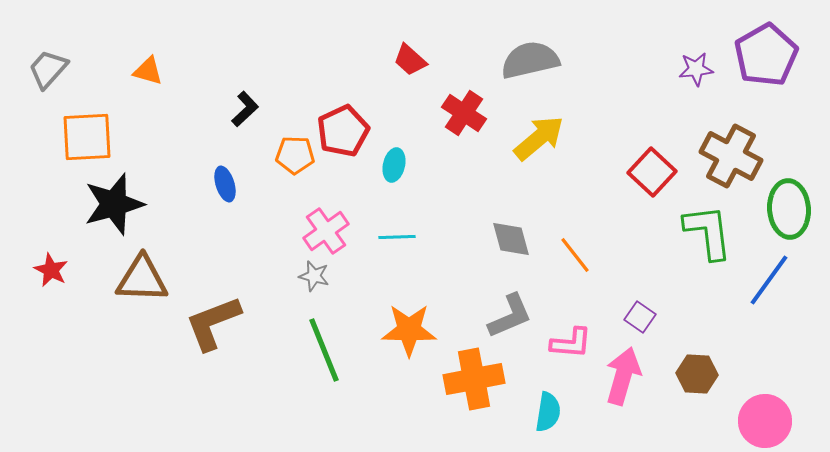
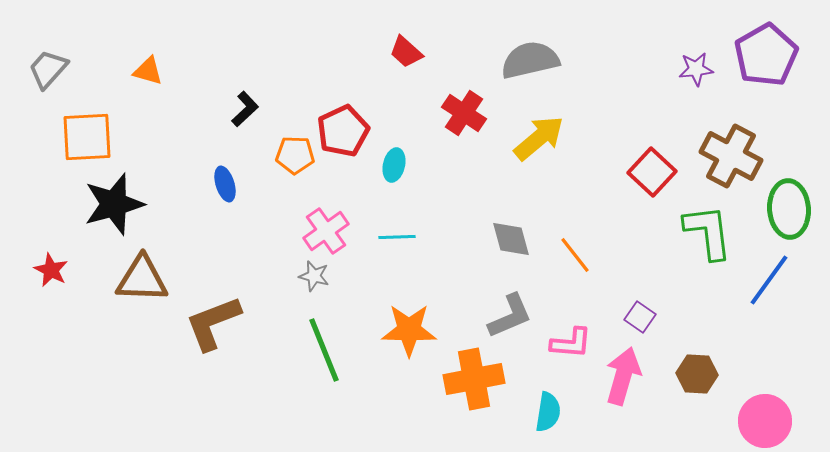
red trapezoid: moved 4 px left, 8 px up
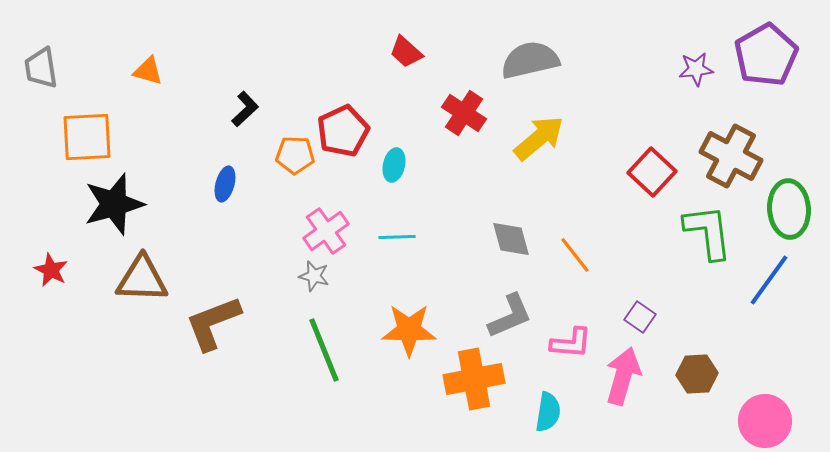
gray trapezoid: moved 7 px left, 1 px up; rotated 51 degrees counterclockwise
blue ellipse: rotated 32 degrees clockwise
brown hexagon: rotated 6 degrees counterclockwise
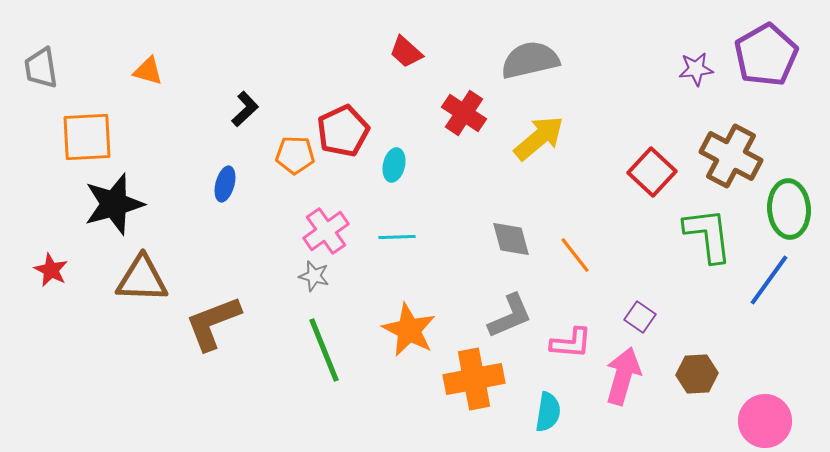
green L-shape: moved 3 px down
orange star: rotated 26 degrees clockwise
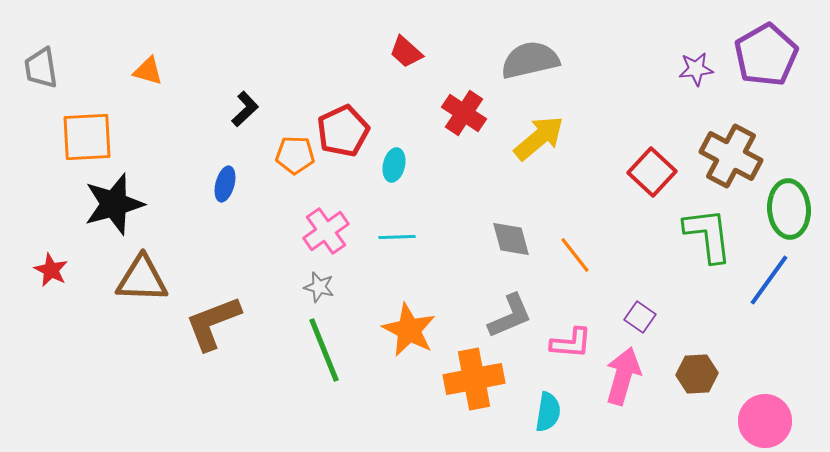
gray star: moved 5 px right, 11 px down
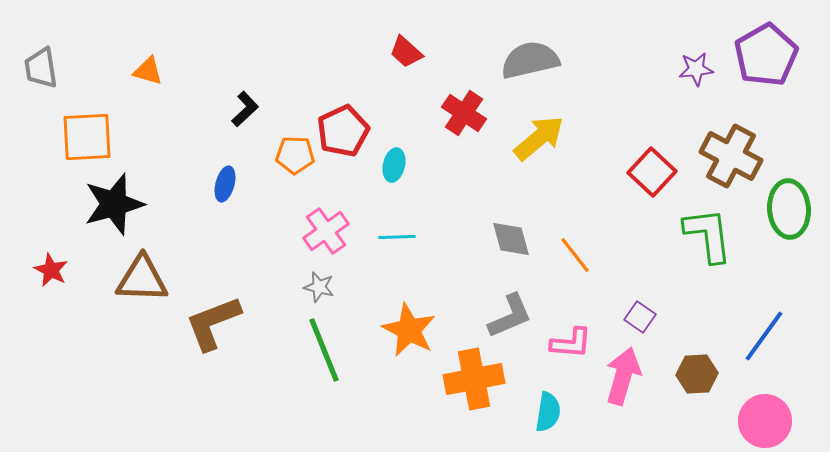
blue line: moved 5 px left, 56 px down
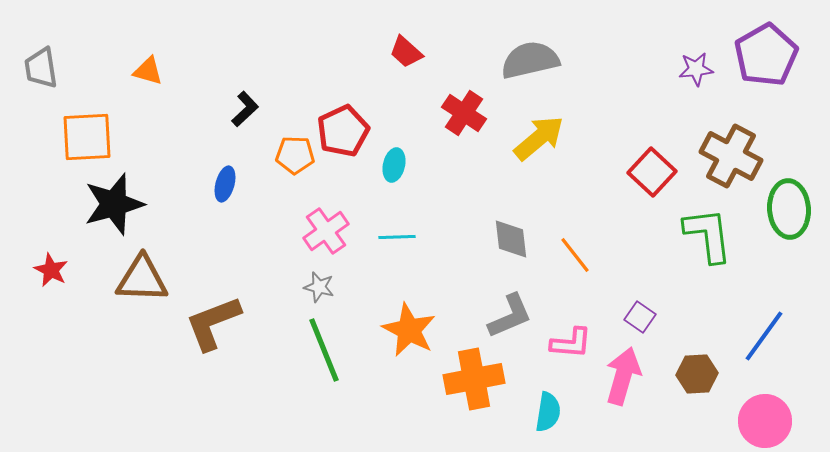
gray diamond: rotated 9 degrees clockwise
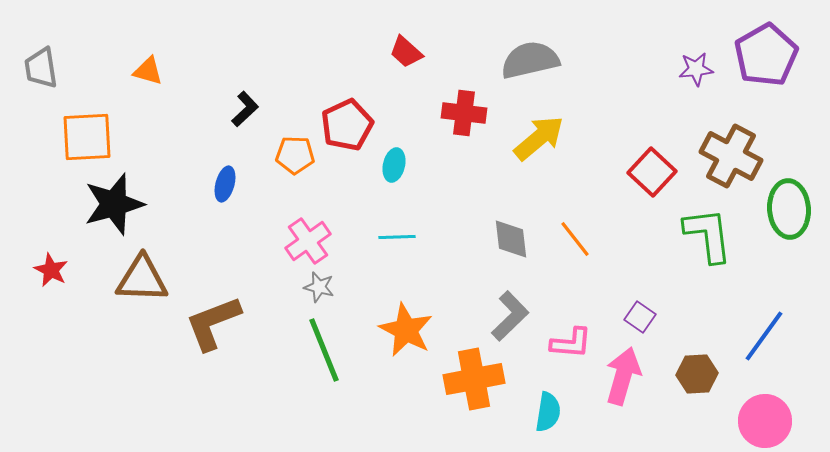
red cross: rotated 27 degrees counterclockwise
red pentagon: moved 4 px right, 6 px up
pink cross: moved 18 px left, 10 px down
orange line: moved 16 px up
gray L-shape: rotated 21 degrees counterclockwise
orange star: moved 3 px left
